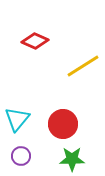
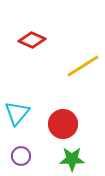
red diamond: moved 3 px left, 1 px up
cyan triangle: moved 6 px up
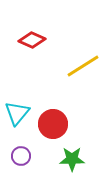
red circle: moved 10 px left
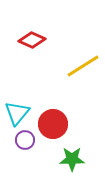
purple circle: moved 4 px right, 16 px up
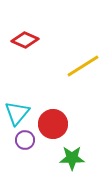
red diamond: moved 7 px left
green star: moved 1 px up
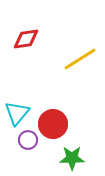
red diamond: moved 1 px right, 1 px up; rotated 32 degrees counterclockwise
yellow line: moved 3 px left, 7 px up
purple circle: moved 3 px right
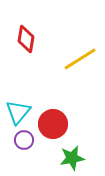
red diamond: rotated 72 degrees counterclockwise
cyan triangle: moved 1 px right, 1 px up
purple circle: moved 4 px left
green star: rotated 10 degrees counterclockwise
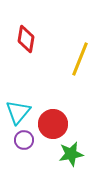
yellow line: rotated 36 degrees counterclockwise
green star: moved 1 px left, 4 px up
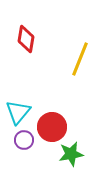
red circle: moved 1 px left, 3 px down
